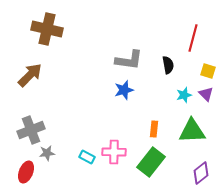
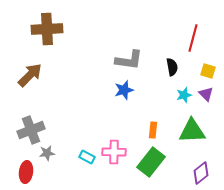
brown cross: rotated 16 degrees counterclockwise
black semicircle: moved 4 px right, 2 px down
orange rectangle: moved 1 px left, 1 px down
red ellipse: rotated 15 degrees counterclockwise
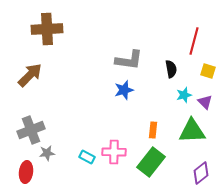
red line: moved 1 px right, 3 px down
black semicircle: moved 1 px left, 2 px down
purple triangle: moved 1 px left, 8 px down
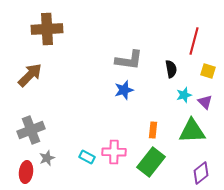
gray star: moved 5 px down; rotated 14 degrees counterclockwise
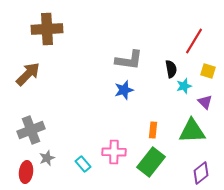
red line: rotated 16 degrees clockwise
brown arrow: moved 2 px left, 1 px up
cyan star: moved 9 px up
cyan rectangle: moved 4 px left, 7 px down; rotated 21 degrees clockwise
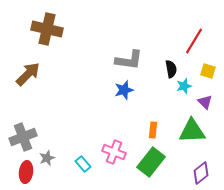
brown cross: rotated 16 degrees clockwise
gray cross: moved 8 px left, 7 px down
pink cross: rotated 20 degrees clockwise
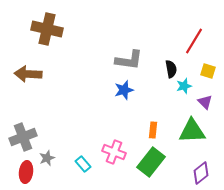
brown arrow: rotated 132 degrees counterclockwise
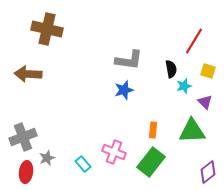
purple diamond: moved 7 px right, 1 px up
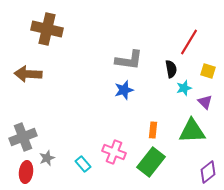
red line: moved 5 px left, 1 px down
cyan star: moved 2 px down
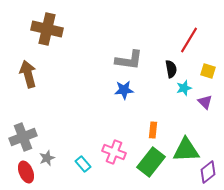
red line: moved 2 px up
brown arrow: rotated 72 degrees clockwise
blue star: rotated 12 degrees clockwise
green triangle: moved 6 px left, 19 px down
red ellipse: rotated 30 degrees counterclockwise
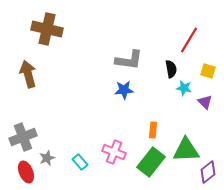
cyan star: rotated 28 degrees clockwise
cyan rectangle: moved 3 px left, 2 px up
